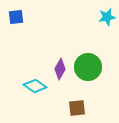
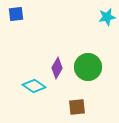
blue square: moved 3 px up
purple diamond: moved 3 px left, 1 px up
cyan diamond: moved 1 px left
brown square: moved 1 px up
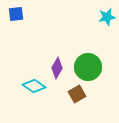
brown square: moved 13 px up; rotated 24 degrees counterclockwise
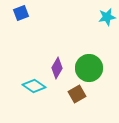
blue square: moved 5 px right, 1 px up; rotated 14 degrees counterclockwise
green circle: moved 1 px right, 1 px down
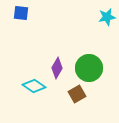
blue square: rotated 28 degrees clockwise
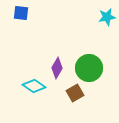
brown square: moved 2 px left, 1 px up
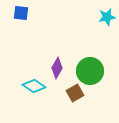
green circle: moved 1 px right, 3 px down
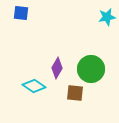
green circle: moved 1 px right, 2 px up
brown square: rotated 36 degrees clockwise
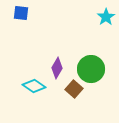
cyan star: moved 1 px left; rotated 24 degrees counterclockwise
brown square: moved 1 px left, 4 px up; rotated 36 degrees clockwise
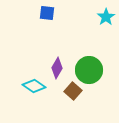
blue square: moved 26 px right
green circle: moved 2 px left, 1 px down
brown square: moved 1 px left, 2 px down
